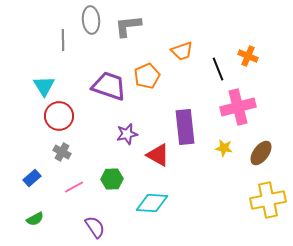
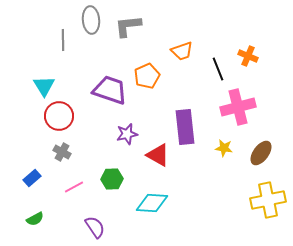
purple trapezoid: moved 1 px right, 4 px down
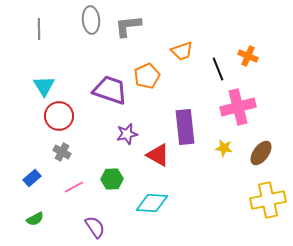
gray line: moved 24 px left, 11 px up
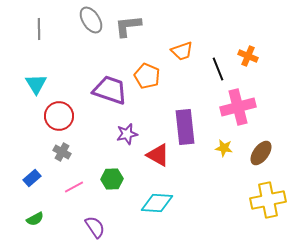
gray ellipse: rotated 28 degrees counterclockwise
orange pentagon: rotated 25 degrees counterclockwise
cyan triangle: moved 8 px left, 2 px up
cyan diamond: moved 5 px right
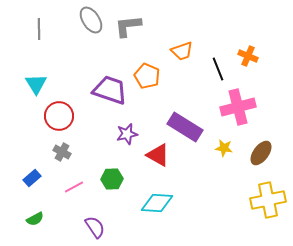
purple rectangle: rotated 52 degrees counterclockwise
